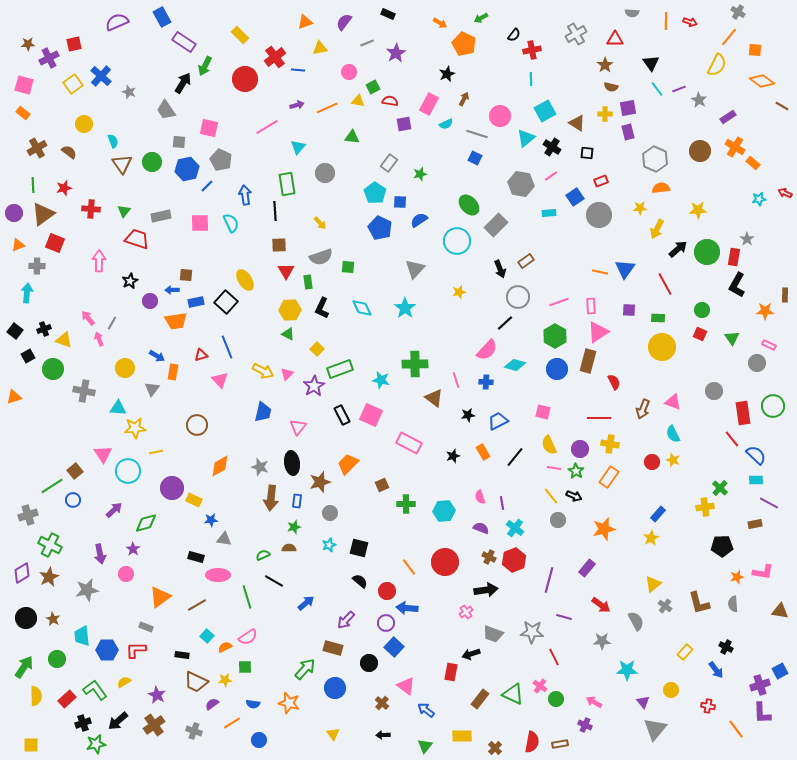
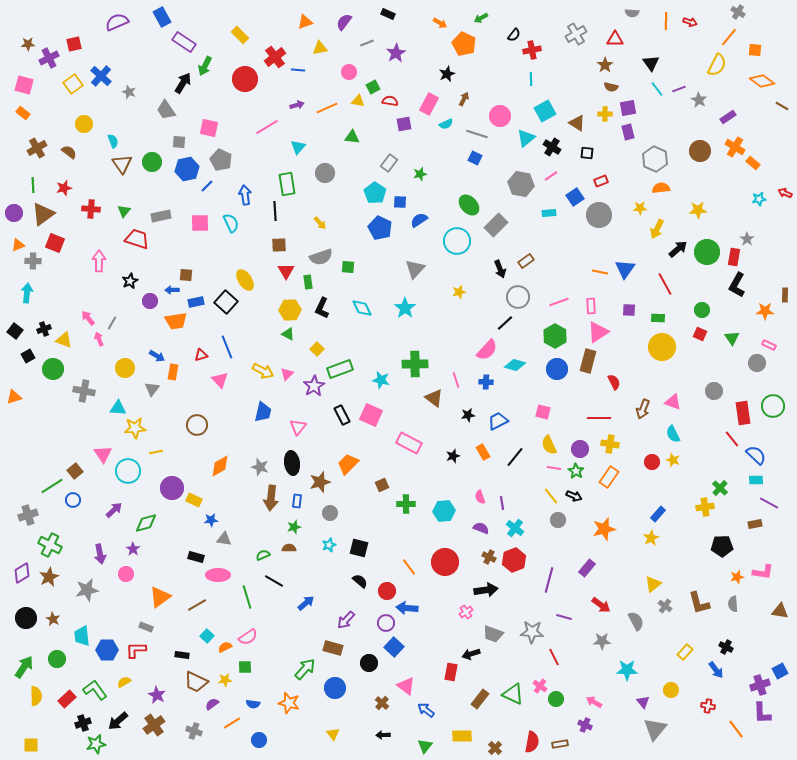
gray cross at (37, 266): moved 4 px left, 5 px up
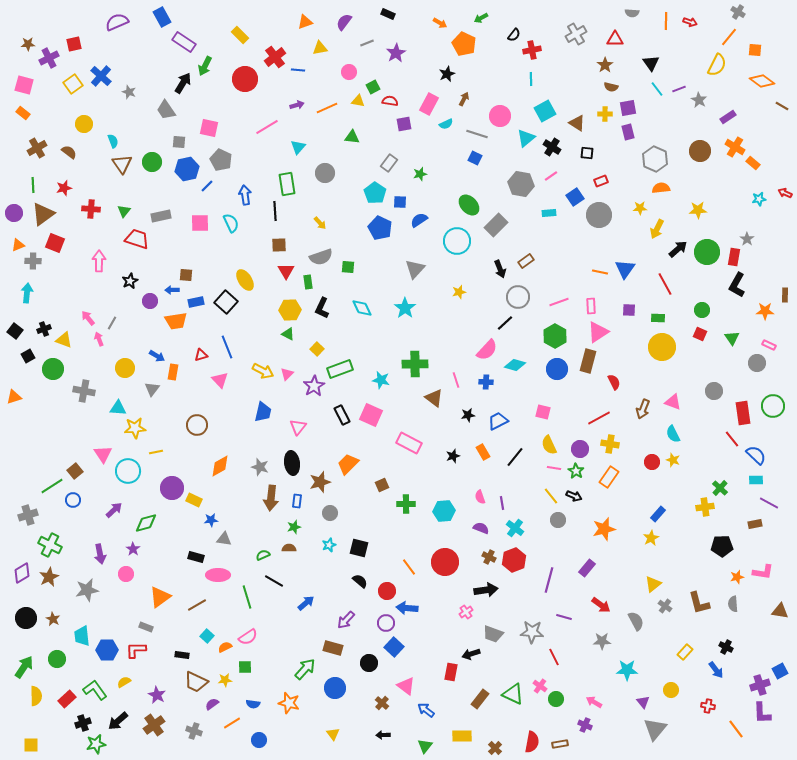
red line at (599, 418): rotated 30 degrees counterclockwise
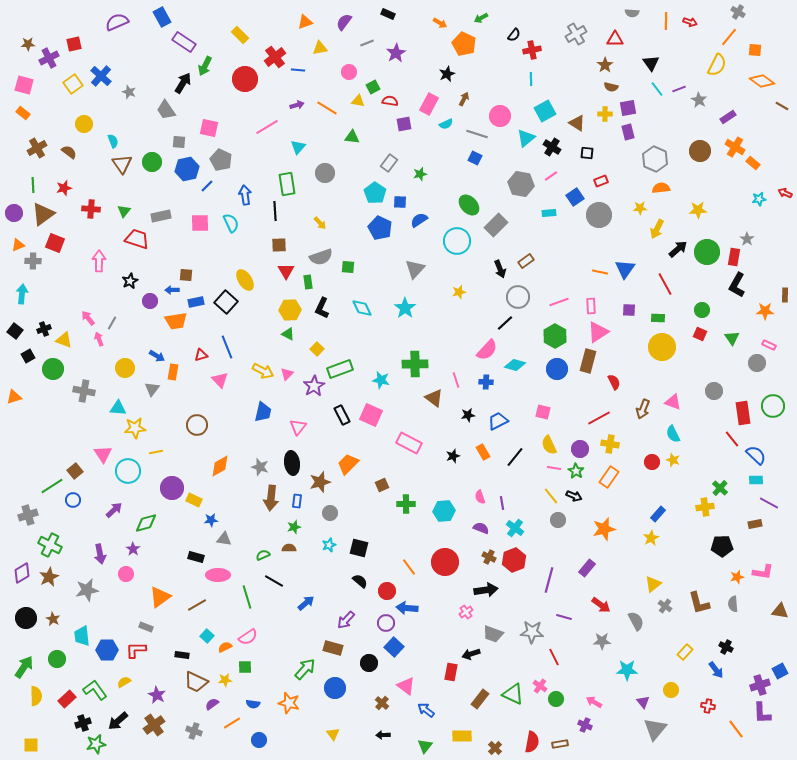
orange line at (327, 108): rotated 55 degrees clockwise
cyan arrow at (27, 293): moved 5 px left, 1 px down
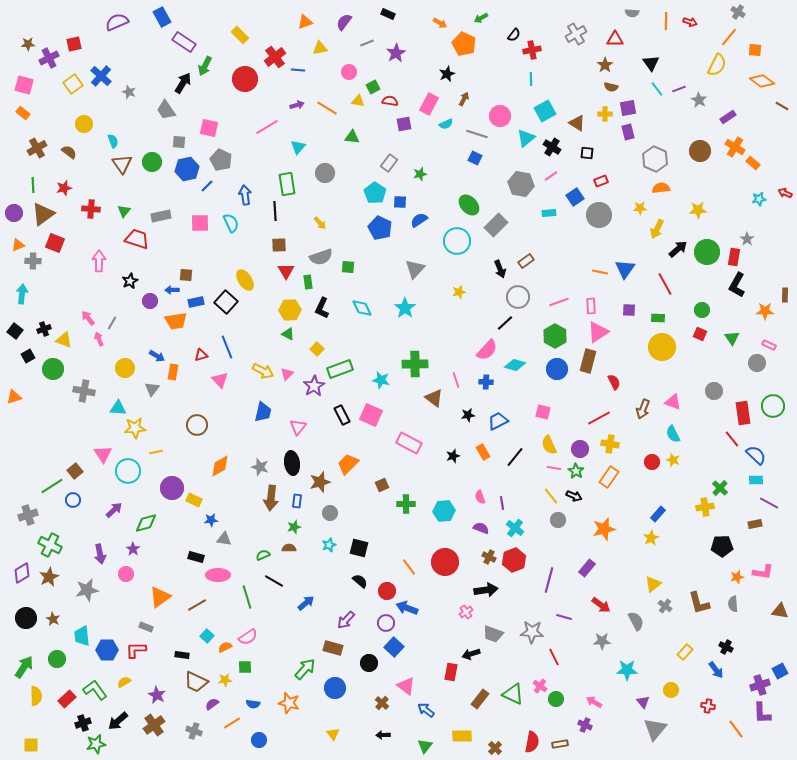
blue arrow at (407, 608): rotated 15 degrees clockwise
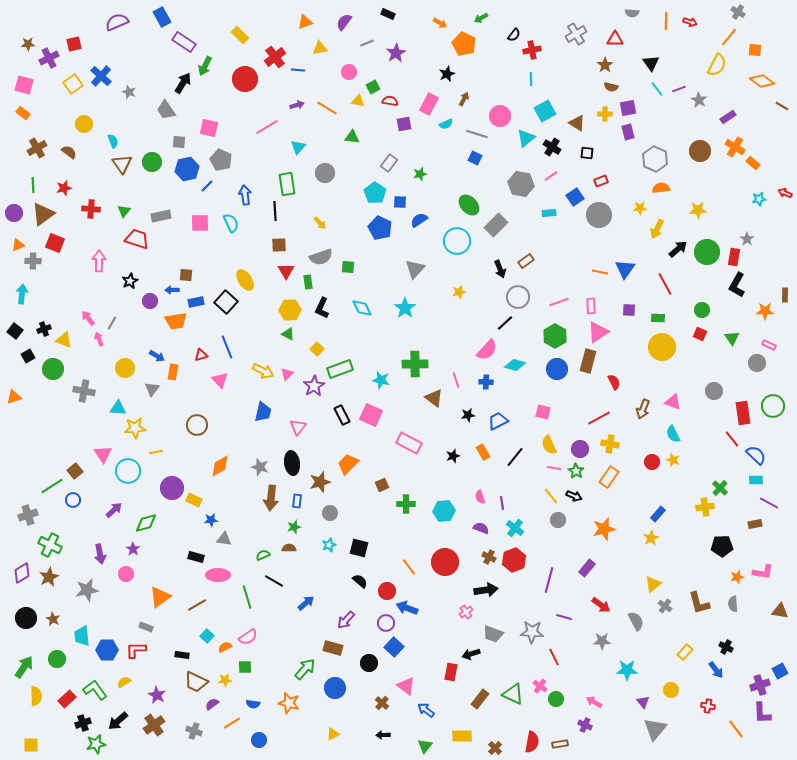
yellow triangle at (333, 734): rotated 40 degrees clockwise
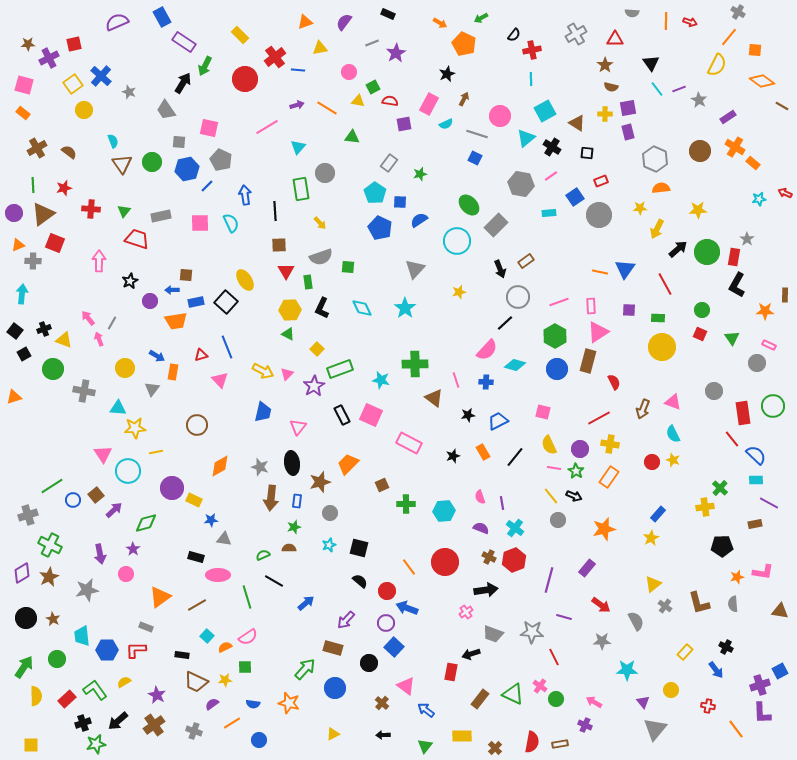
gray line at (367, 43): moved 5 px right
yellow circle at (84, 124): moved 14 px up
green rectangle at (287, 184): moved 14 px right, 5 px down
black square at (28, 356): moved 4 px left, 2 px up
brown square at (75, 471): moved 21 px right, 24 px down
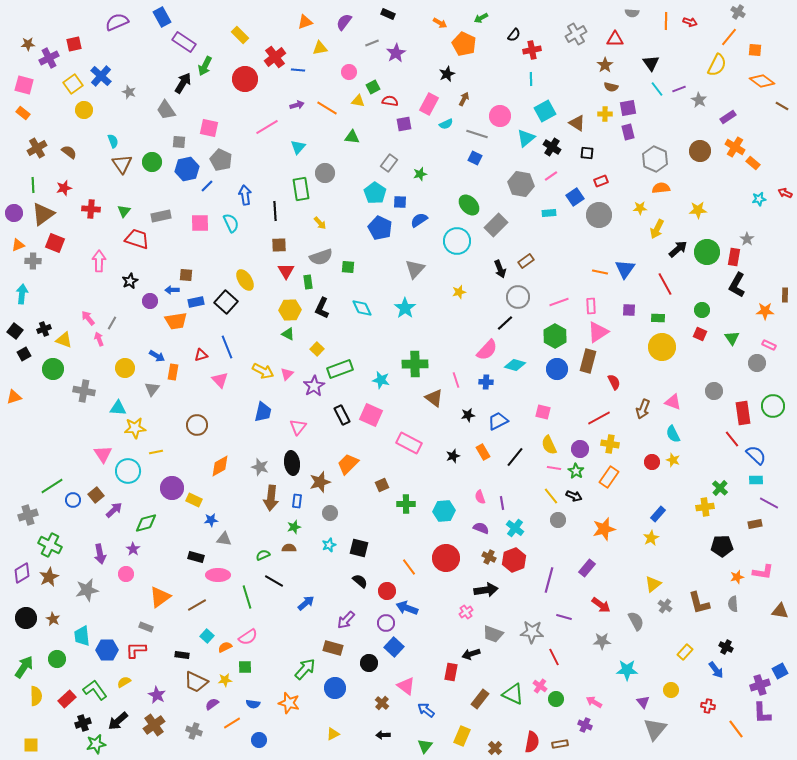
red circle at (445, 562): moved 1 px right, 4 px up
yellow rectangle at (462, 736): rotated 66 degrees counterclockwise
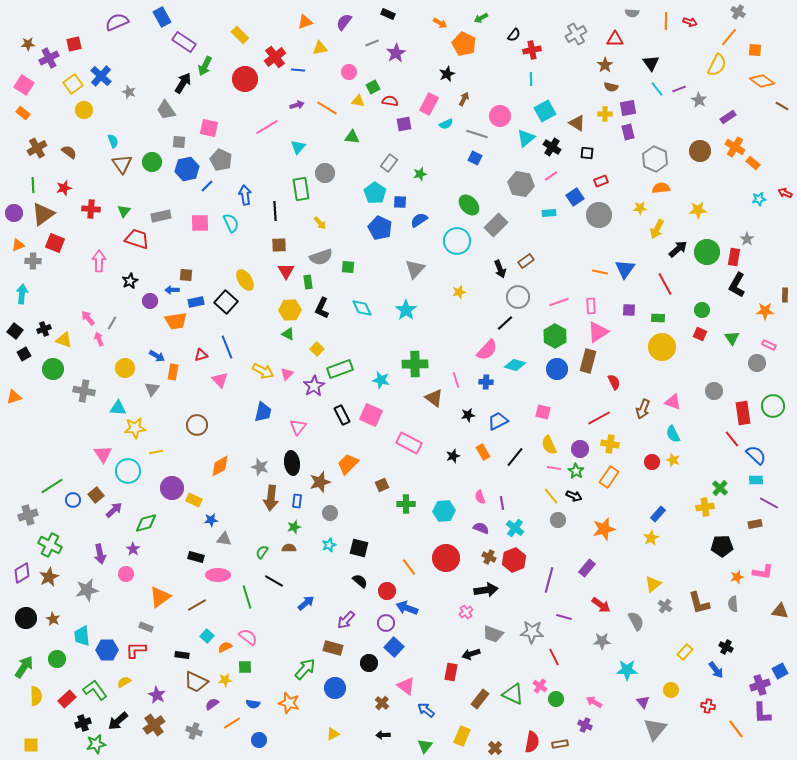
pink square at (24, 85): rotated 18 degrees clockwise
cyan star at (405, 308): moved 1 px right, 2 px down
green semicircle at (263, 555): moved 1 px left, 3 px up; rotated 32 degrees counterclockwise
pink semicircle at (248, 637): rotated 108 degrees counterclockwise
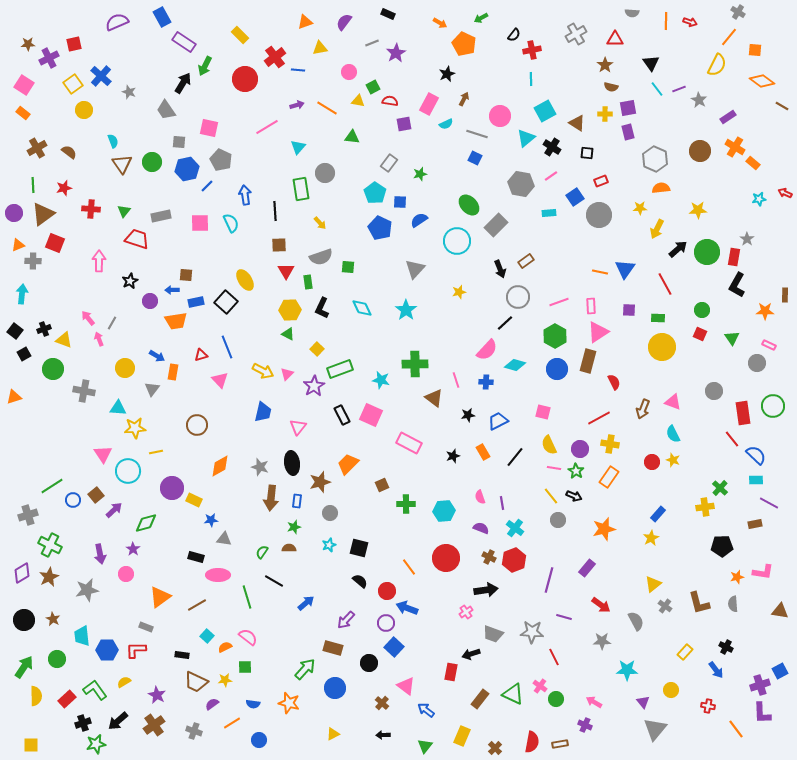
black circle at (26, 618): moved 2 px left, 2 px down
